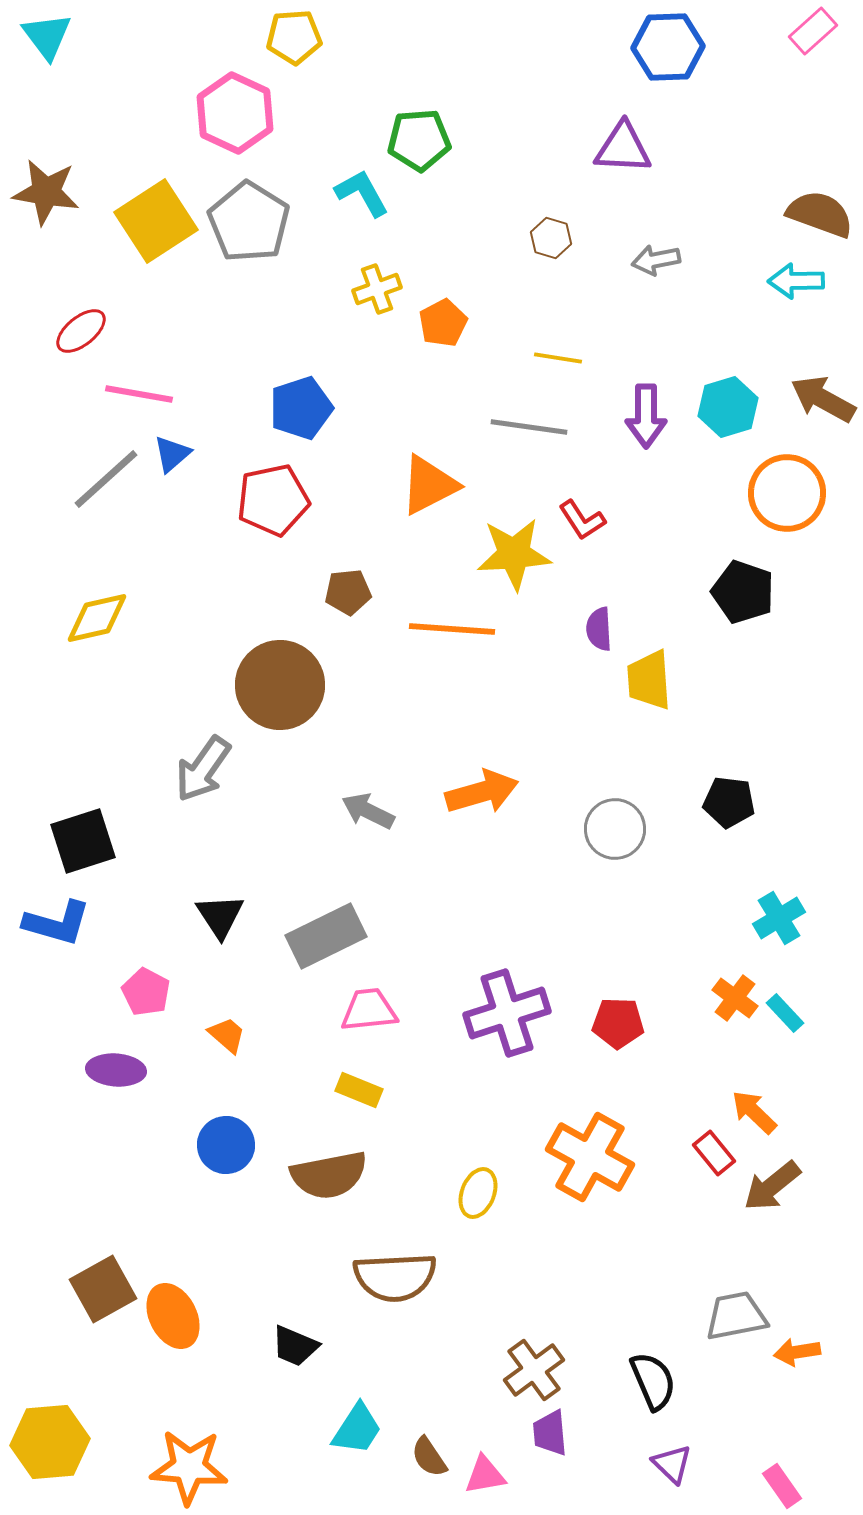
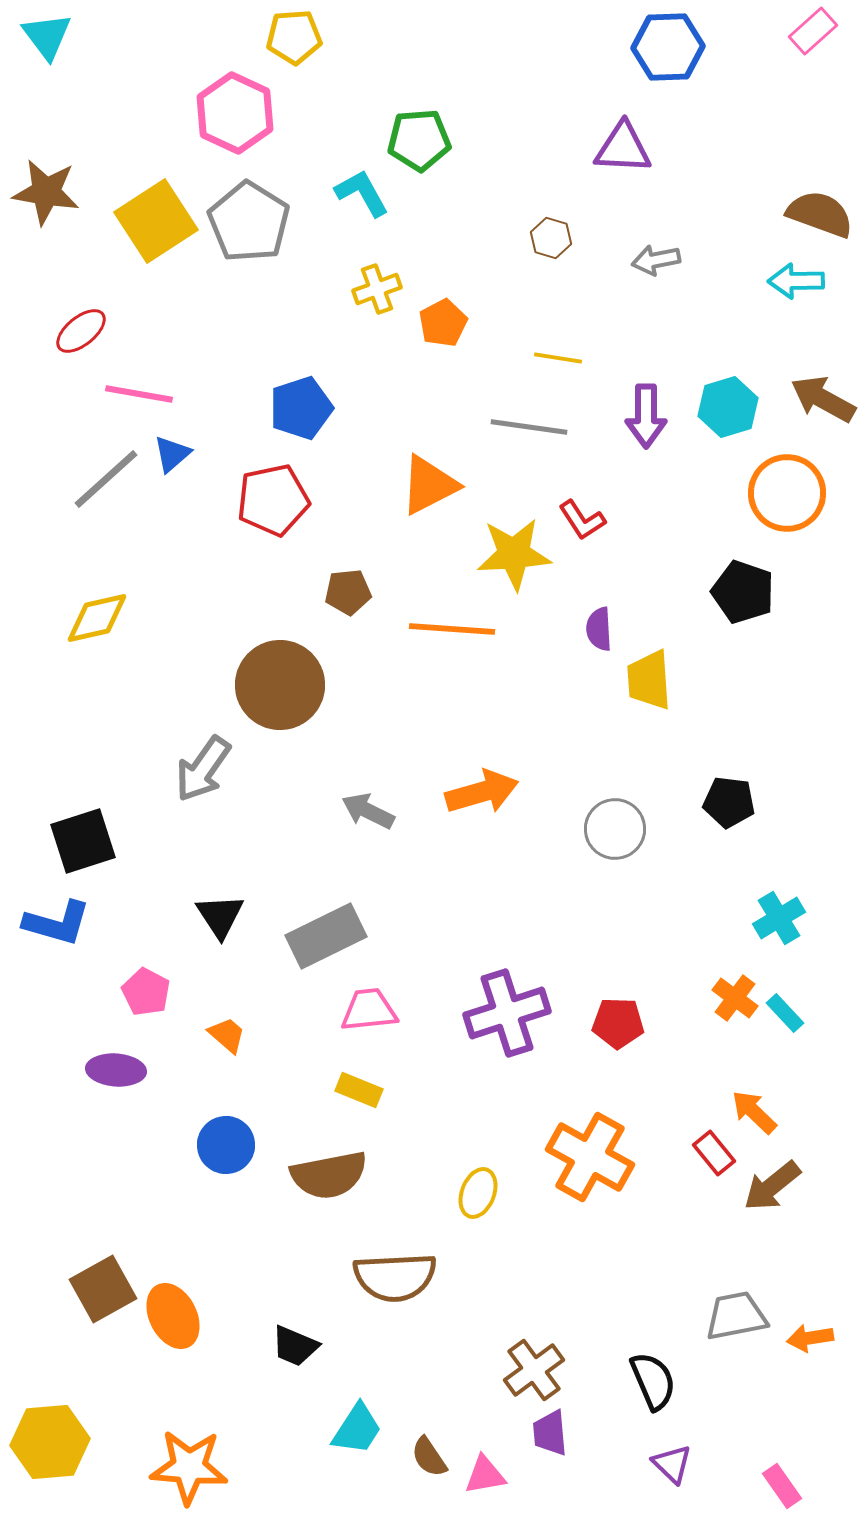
orange arrow at (797, 1352): moved 13 px right, 14 px up
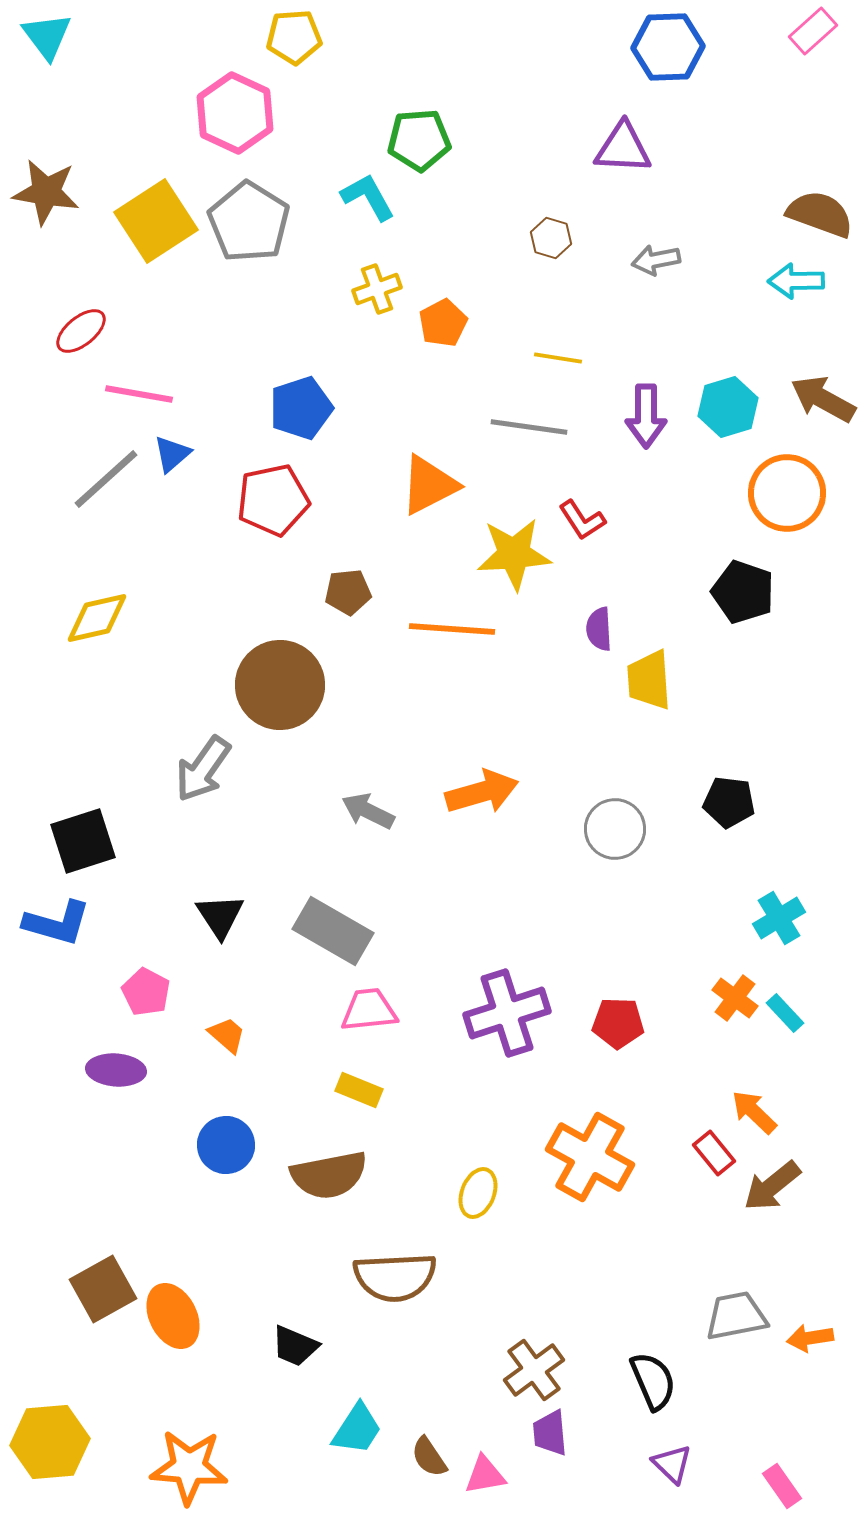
cyan L-shape at (362, 193): moved 6 px right, 4 px down
gray rectangle at (326, 936): moved 7 px right, 5 px up; rotated 56 degrees clockwise
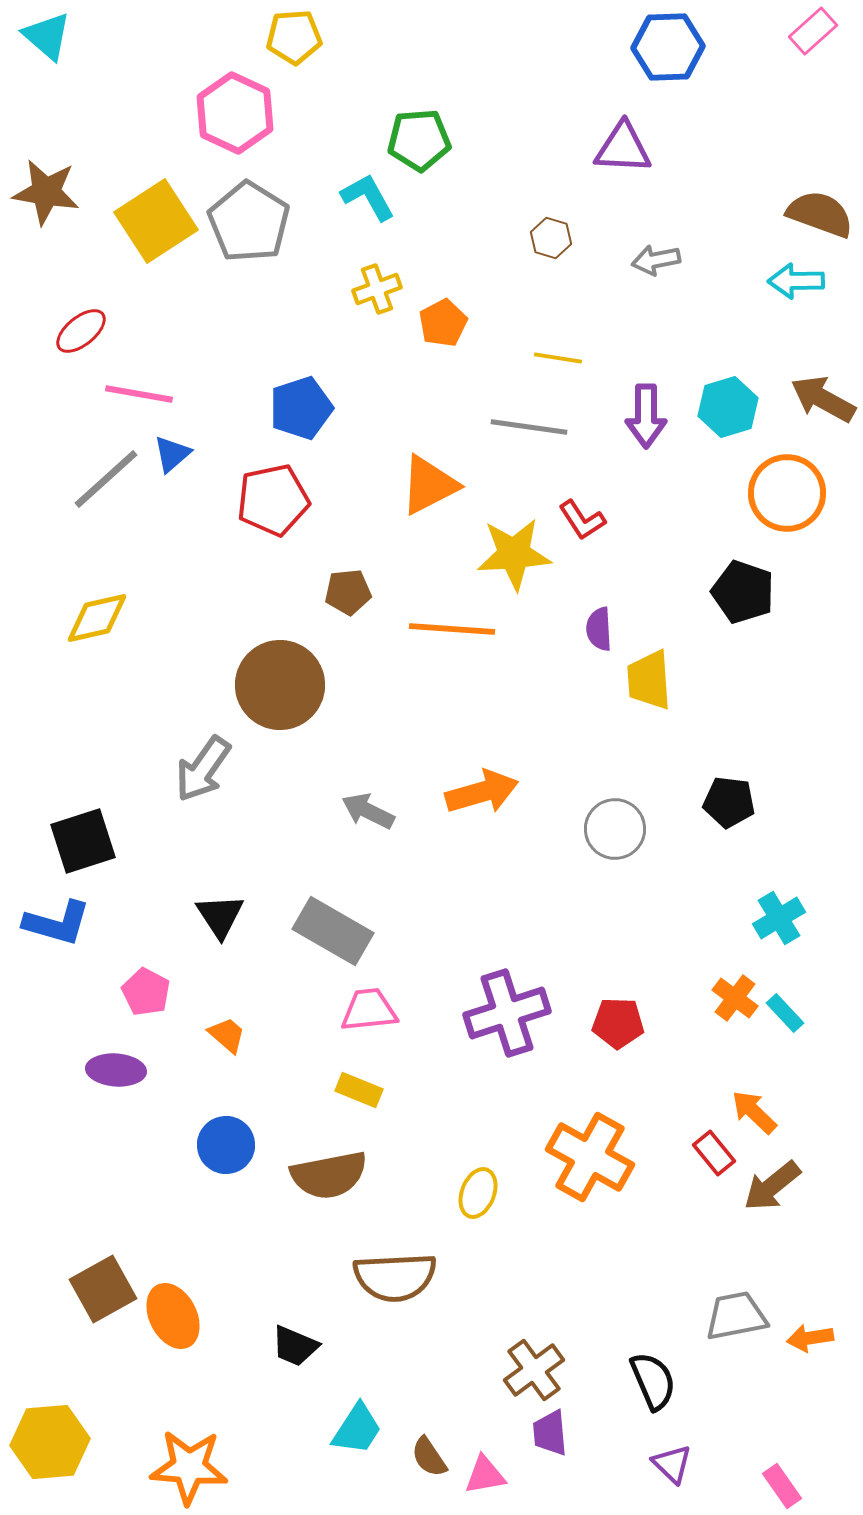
cyan triangle at (47, 36): rotated 12 degrees counterclockwise
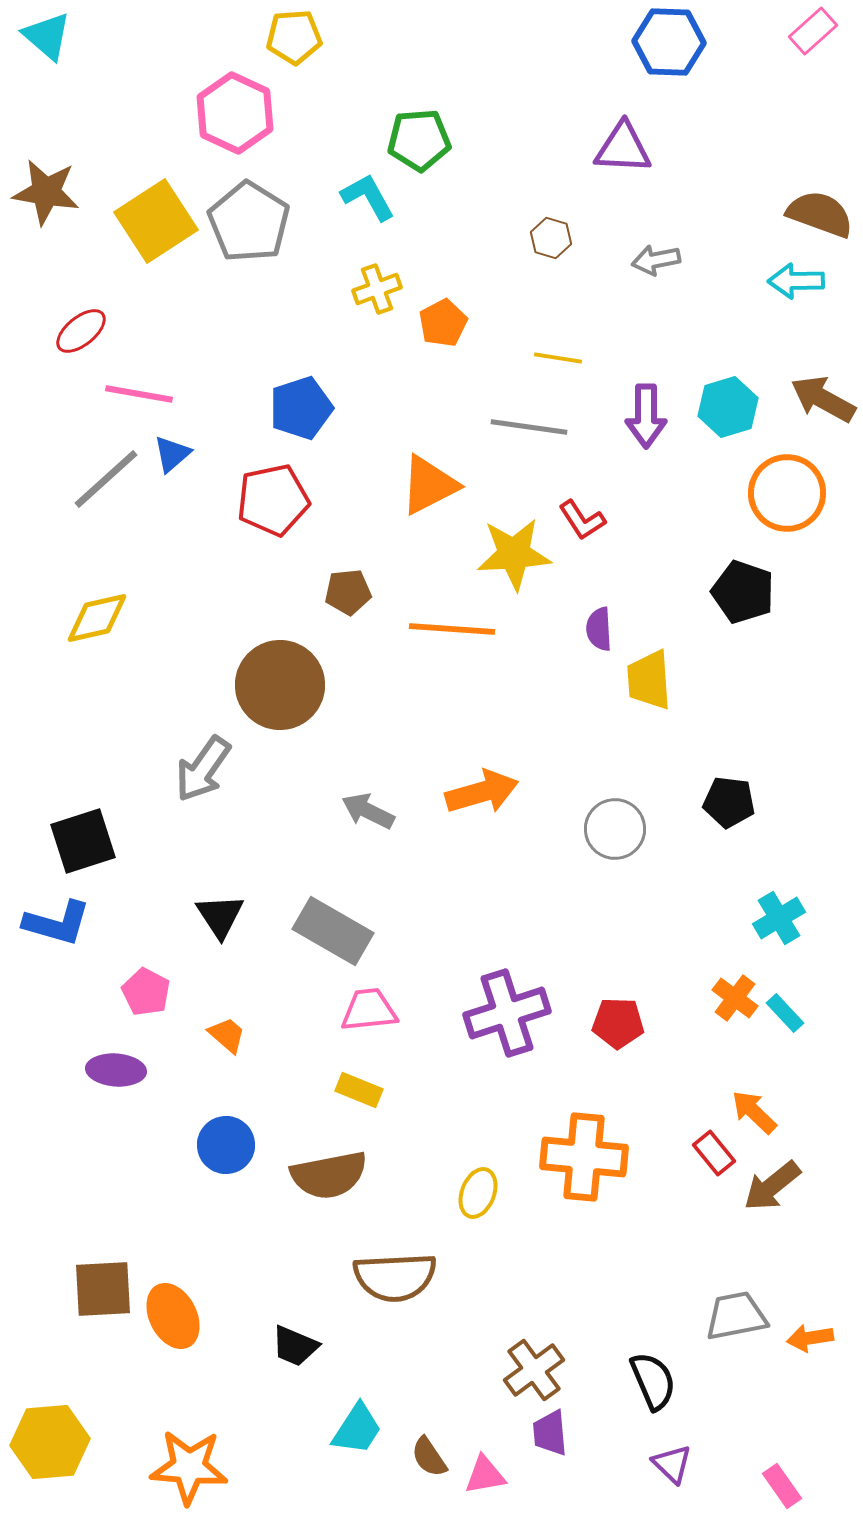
blue hexagon at (668, 47): moved 1 px right, 5 px up; rotated 4 degrees clockwise
orange cross at (590, 1157): moved 6 px left; rotated 24 degrees counterclockwise
brown square at (103, 1289): rotated 26 degrees clockwise
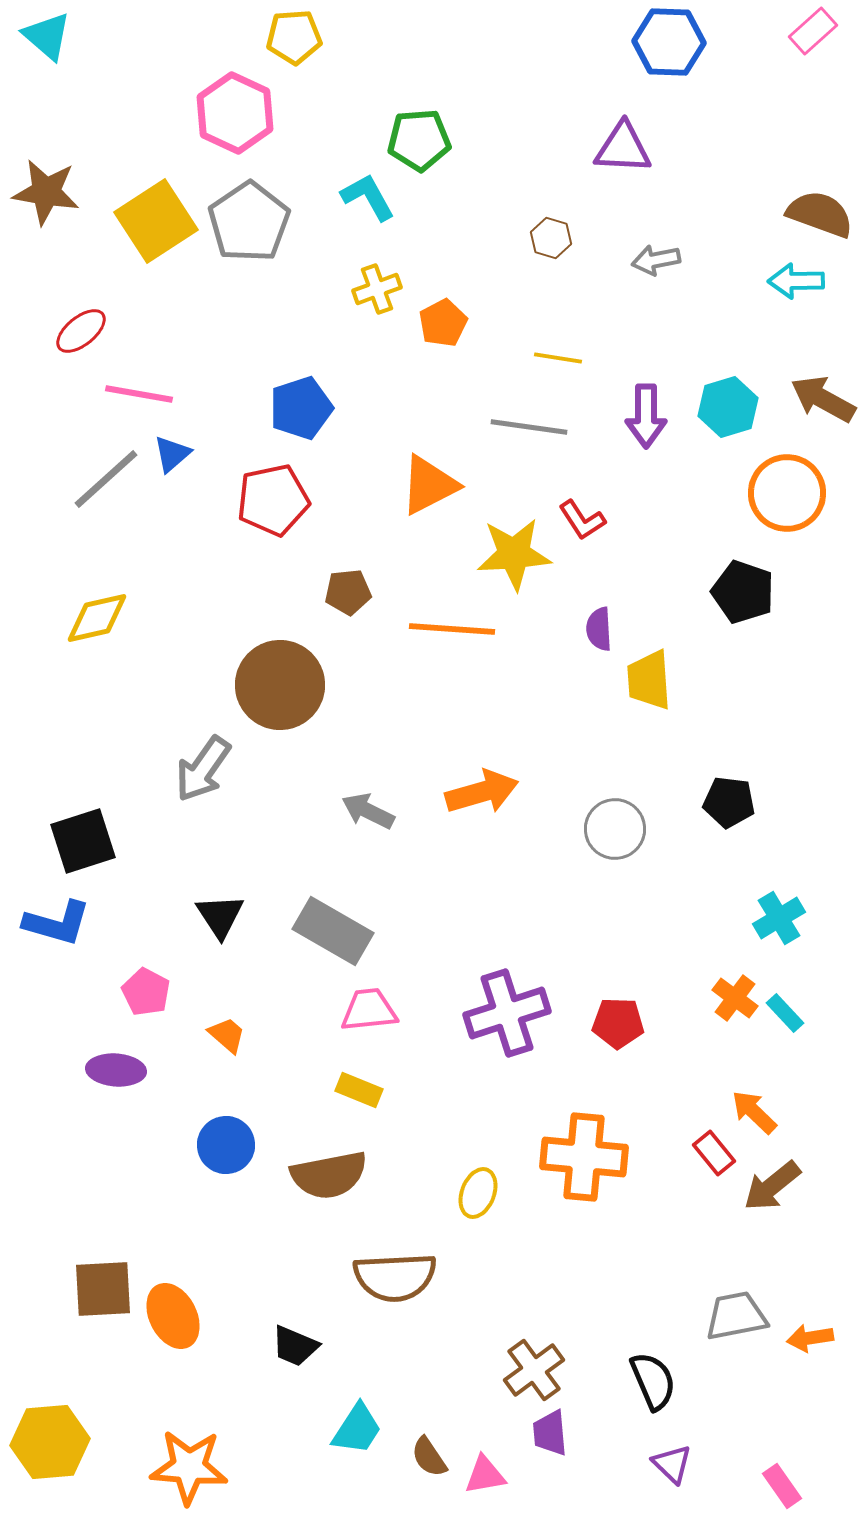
gray pentagon at (249, 222): rotated 6 degrees clockwise
